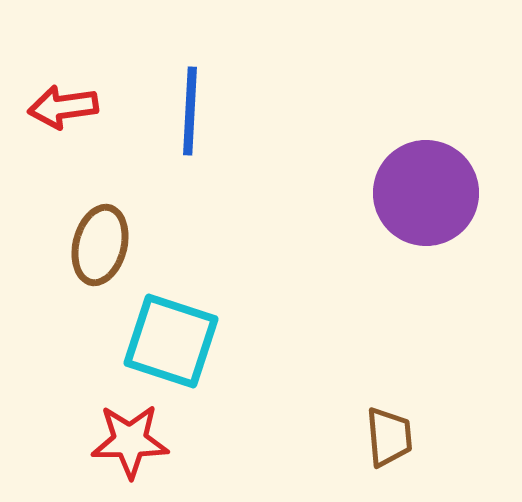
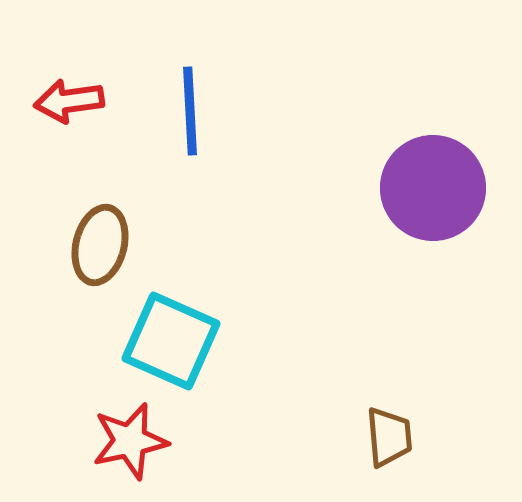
red arrow: moved 6 px right, 6 px up
blue line: rotated 6 degrees counterclockwise
purple circle: moved 7 px right, 5 px up
cyan square: rotated 6 degrees clockwise
red star: rotated 12 degrees counterclockwise
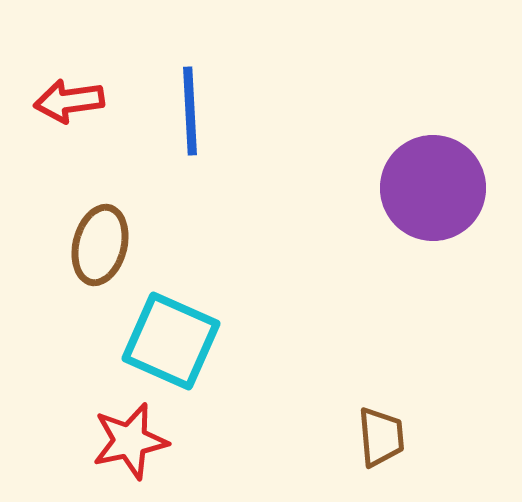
brown trapezoid: moved 8 px left
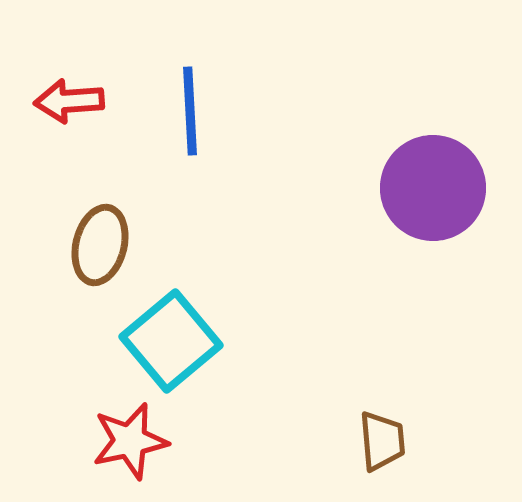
red arrow: rotated 4 degrees clockwise
cyan square: rotated 26 degrees clockwise
brown trapezoid: moved 1 px right, 4 px down
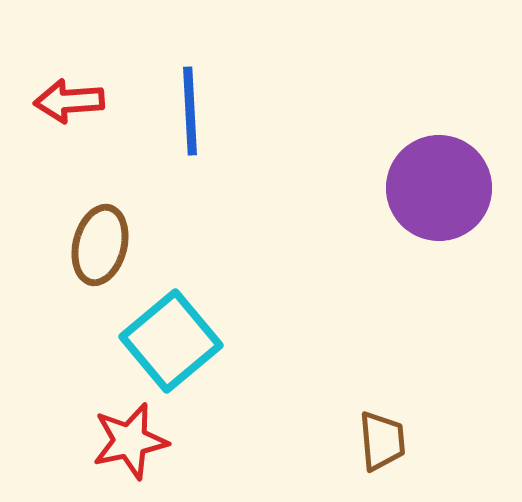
purple circle: moved 6 px right
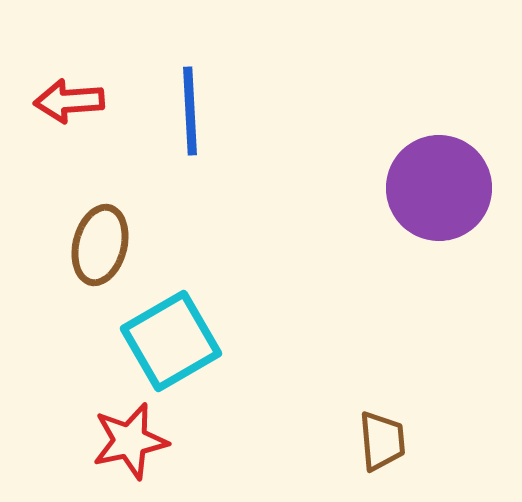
cyan square: rotated 10 degrees clockwise
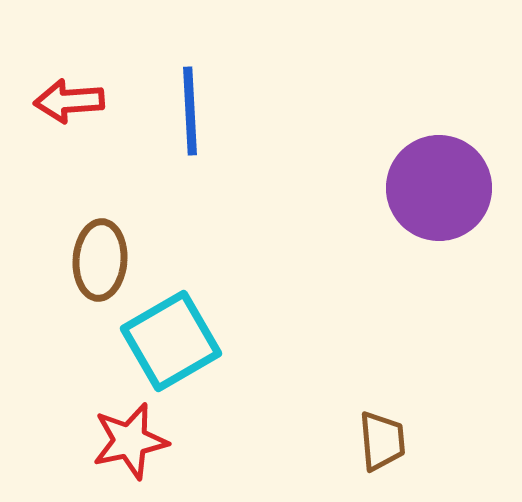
brown ellipse: moved 15 px down; rotated 10 degrees counterclockwise
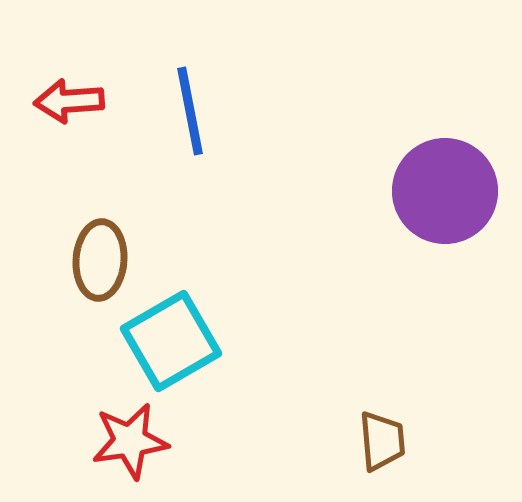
blue line: rotated 8 degrees counterclockwise
purple circle: moved 6 px right, 3 px down
red star: rotated 4 degrees clockwise
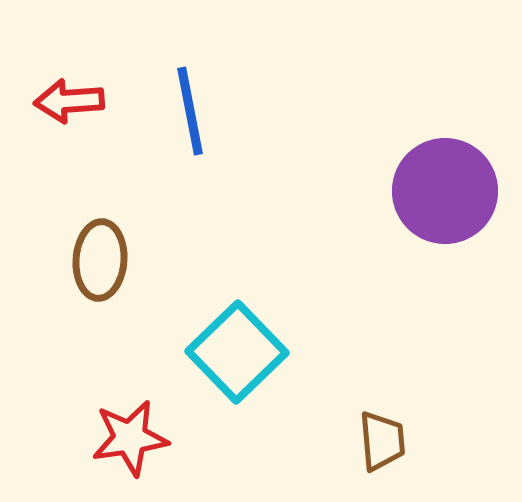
cyan square: moved 66 px right, 11 px down; rotated 14 degrees counterclockwise
red star: moved 3 px up
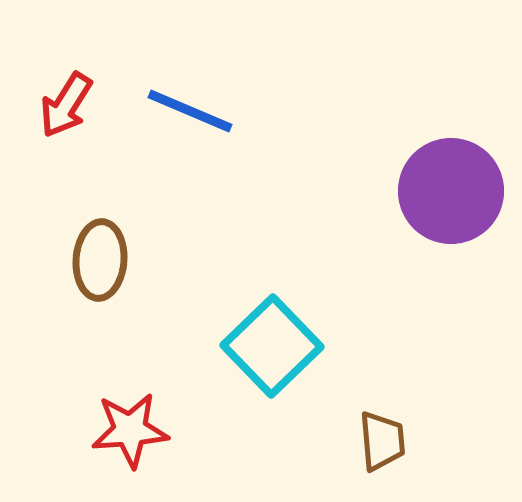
red arrow: moved 3 px left, 4 px down; rotated 54 degrees counterclockwise
blue line: rotated 56 degrees counterclockwise
purple circle: moved 6 px right
cyan square: moved 35 px right, 6 px up
red star: moved 8 px up; rotated 4 degrees clockwise
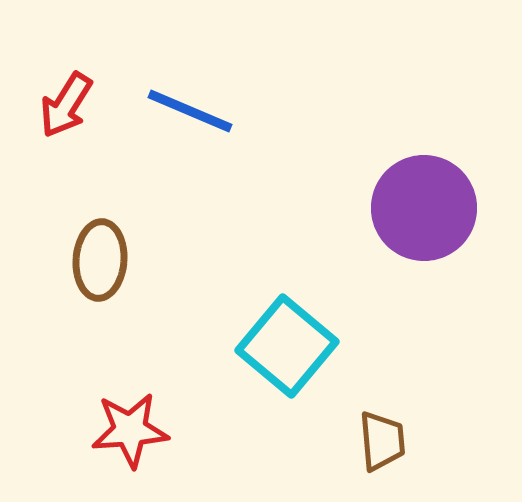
purple circle: moved 27 px left, 17 px down
cyan square: moved 15 px right; rotated 6 degrees counterclockwise
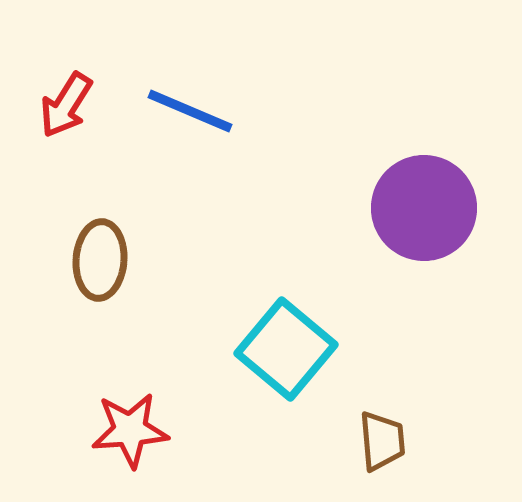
cyan square: moved 1 px left, 3 px down
